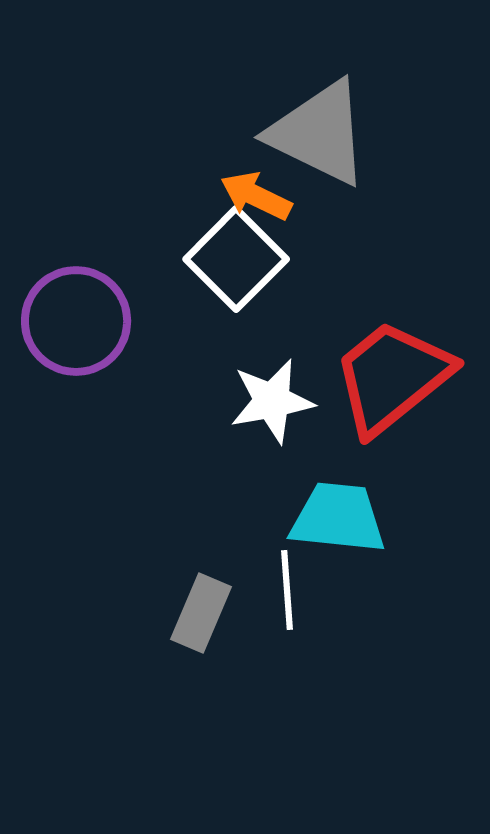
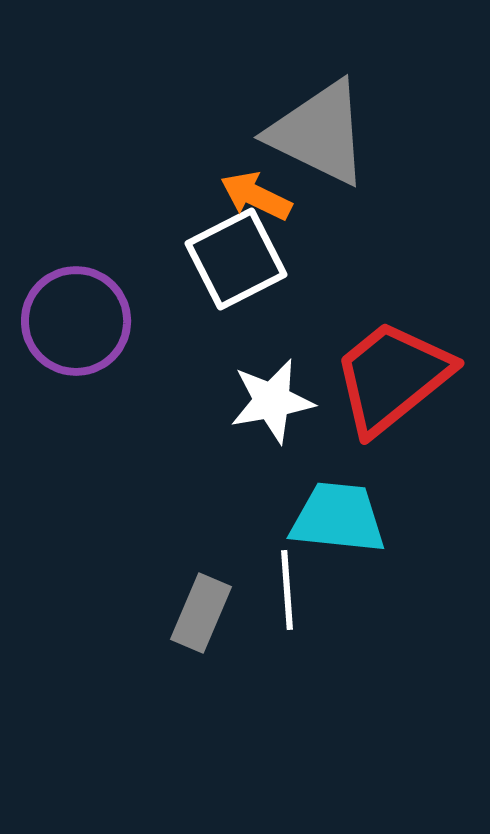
white square: rotated 18 degrees clockwise
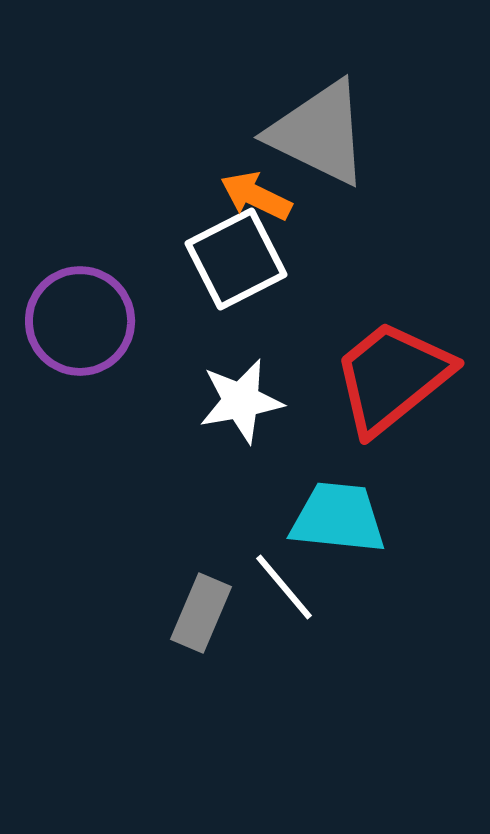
purple circle: moved 4 px right
white star: moved 31 px left
white line: moved 3 px left, 3 px up; rotated 36 degrees counterclockwise
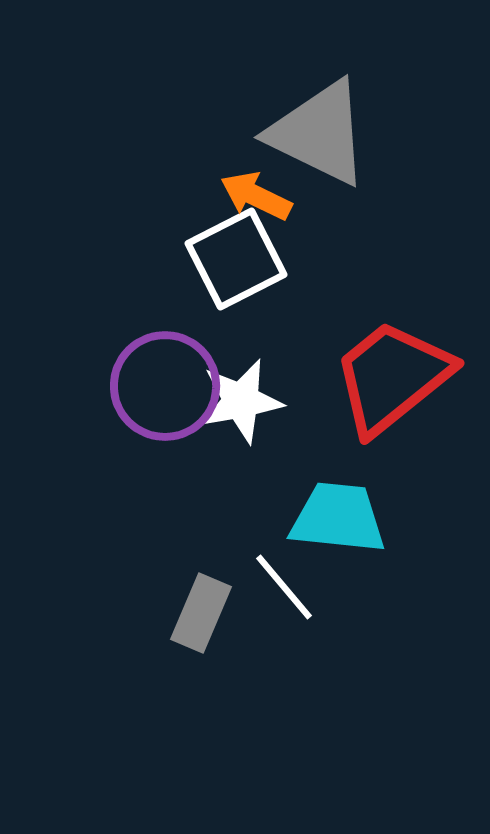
purple circle: moved 85 px right, 65 px down
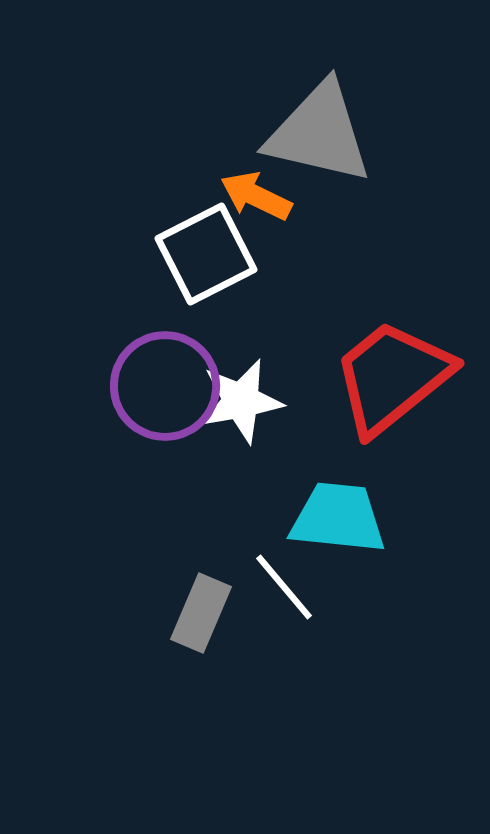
gray triangle: rotated 13 degrees counterclockwise
white square: moved 30 px left, 5 px up
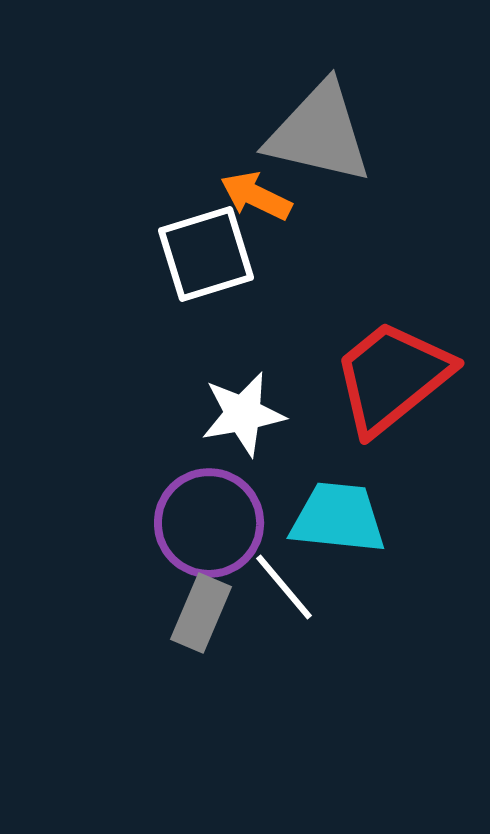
white square: rotated 10 degrees clockwise
purple circle: moved 44 px right, 137 px down
white star: moved 2 px right, 13 px down
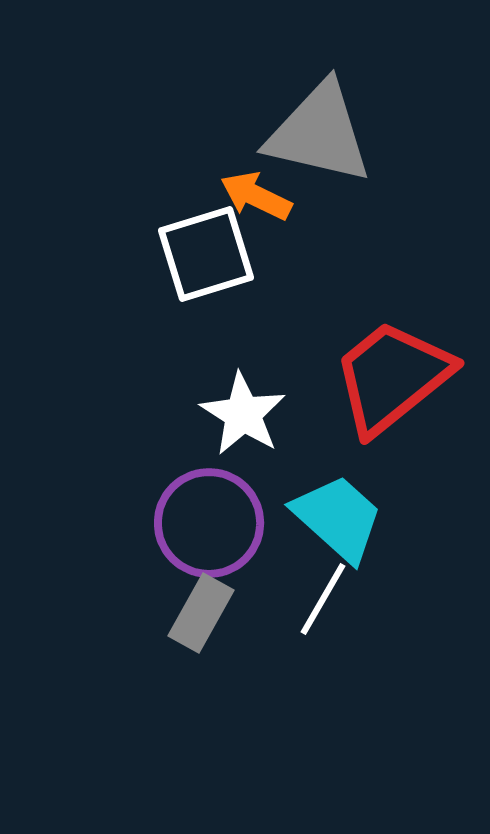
white star: rotated 30 degrees counterclockwise
cyan trapezoid: rotated 36 degrees clockwise
white line: moved 39 px right, 12 px down; rotated 70 degrees clockwise
gray rectangle: rotated 6 degrees clockwise
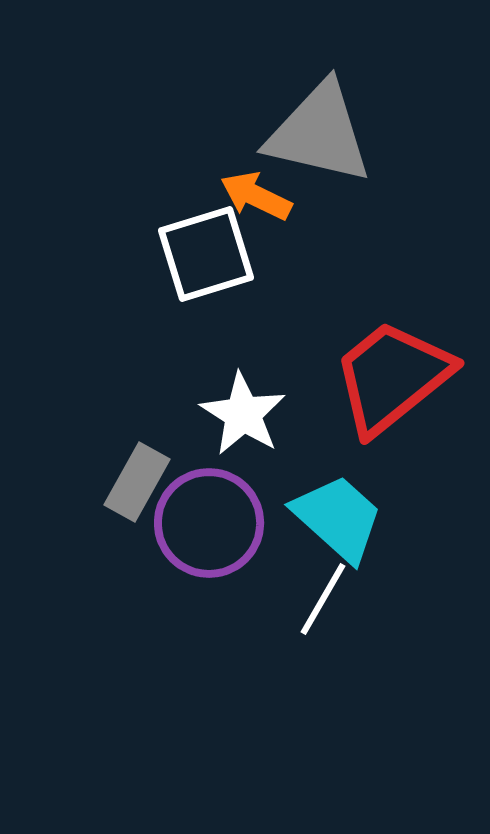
gray rectangle: moved 64 px left, 131 px up
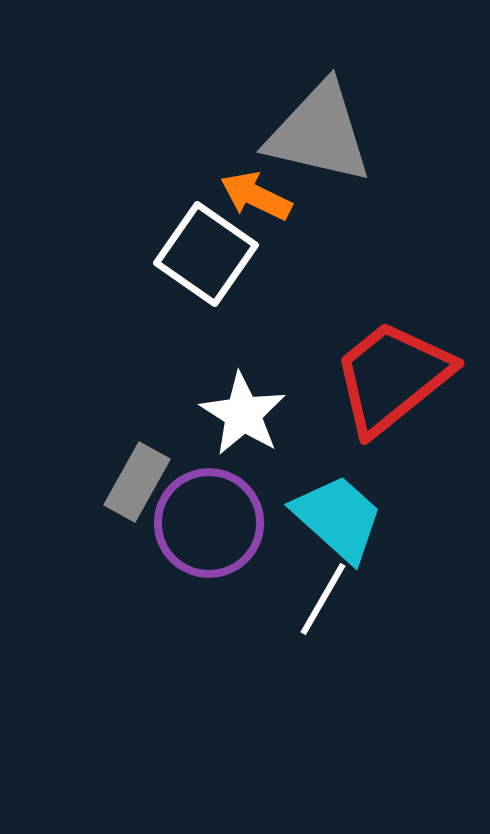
white square: rotated 38 degrees counterclockwise
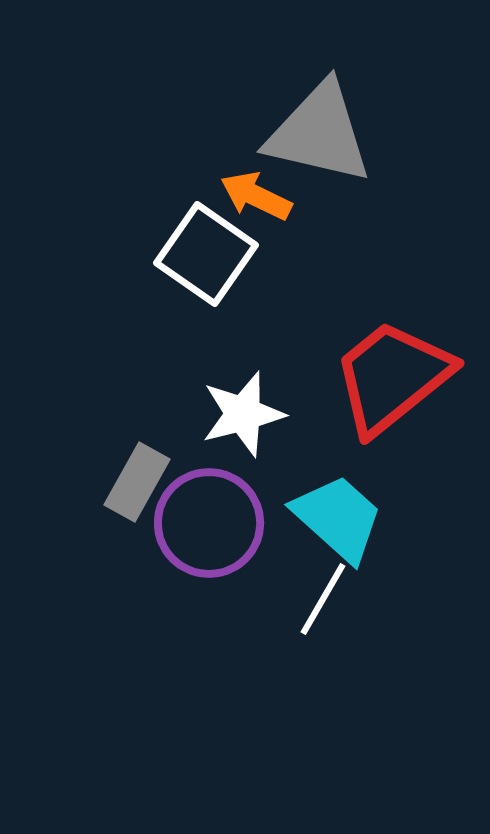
white star: rotated 26 degrees clockwise
